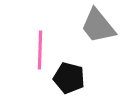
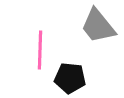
black pentagon: moved 1 px right; rotated 8 degrees counterclockwise
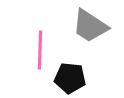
gray trapezoid: moved 8 px left; rotated 18 degrees counterclockwise
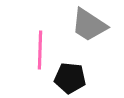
gray trapezoid: moved 1 px left, 1 px up
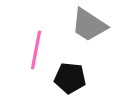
pink line: moved 4 px left; rotated 9 degrees clockwise
